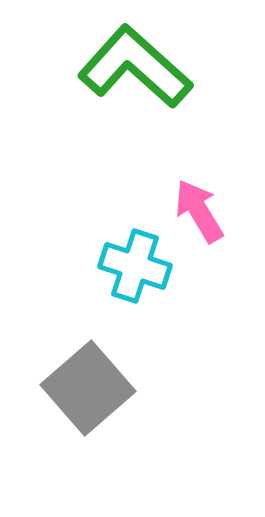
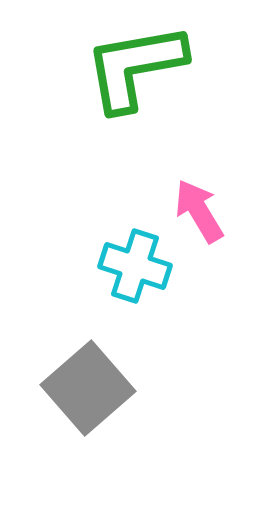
green L-shape: rotated 52 degrees counterclockwise
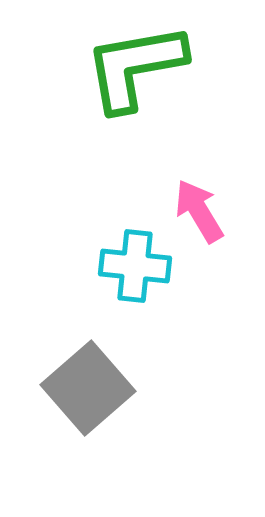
cyan cross: rotated 12 degrees counterclockwise
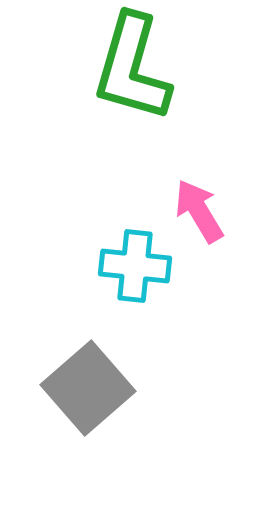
green L-shape: moved 3 px left, 1 px down; rotated 64 degrees counterclockwise
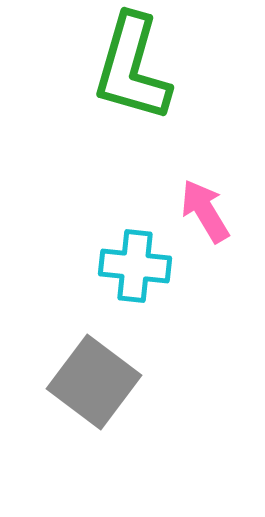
pink arrow: moved 6 px right
gray square: moved 6 px right, 6 px up; rotated 12 degrees counterclockwise
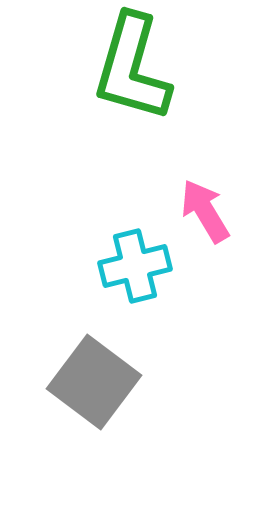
cyan cross: rotated 20 degrees counterclockwise
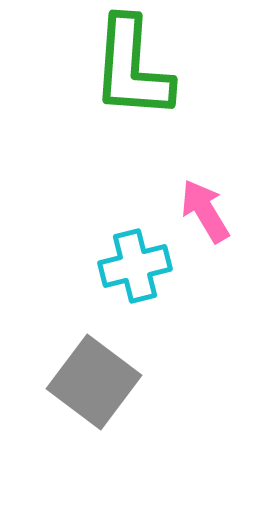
green L-shape: rotated 12 degrees counterclockwise
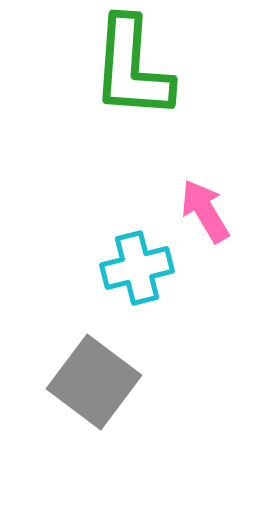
cyan cross: moved 2 px right, 2 px down
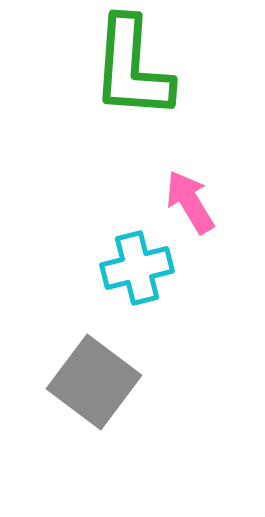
pink arrow: moved 15 px left, 9 px up
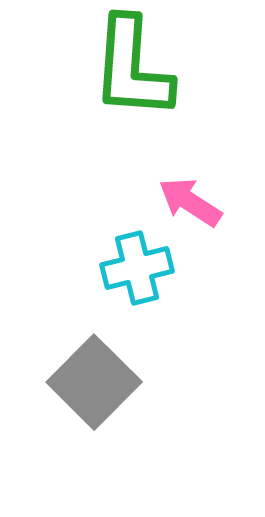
pink arrow: rotated 26 degrees counterclockwise
gray square: rotated 8 degrees clockwise
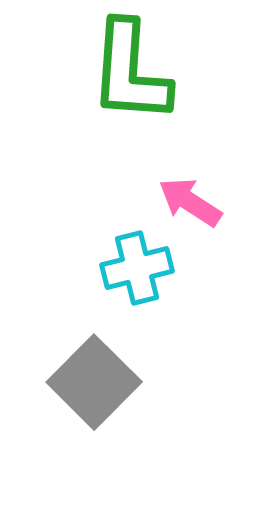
green L-shape: moved 2 px left, 4 px down
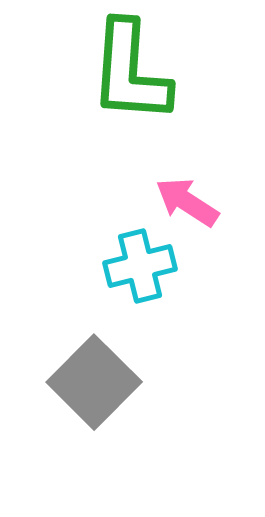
pink arrow: moved 3 px left
cyan cross: moved 3 px right, 2 px up
